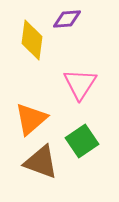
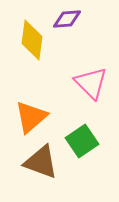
pink triangle: moved 11 px right, 1 px up; rotated 18 degrees counterclockwise
orange triangle: moved 2 px up
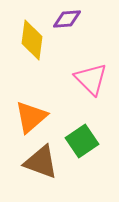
pink triangle: moved 4 px up
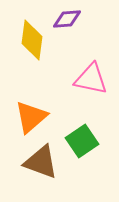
pink triangle: rotated 33 degrees counterclockwise
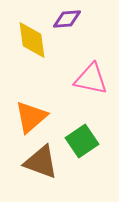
yellow diamond: rotated 15 degrees counterclockwise
